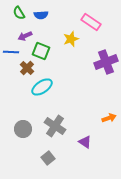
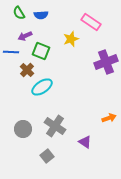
brown cross: moved 2 px down
gray square: moved 1 px left, 2 px up
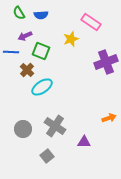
purple triangle: moved 1 px left; rotated 32 degrees counterclockwise
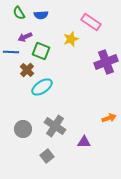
purple arrow: moved 1 px down
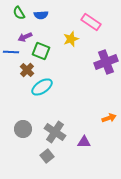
gray cross: moved 6 px down
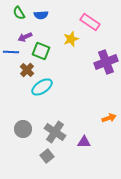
pink rectangle: moved 1 px left
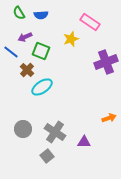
blue line: rotated 35 degrees clockwise
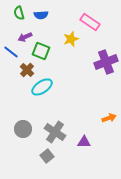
green semicircle: rotated 16 degrees clockwise
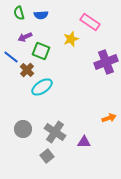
blue line: moved 5 px down
